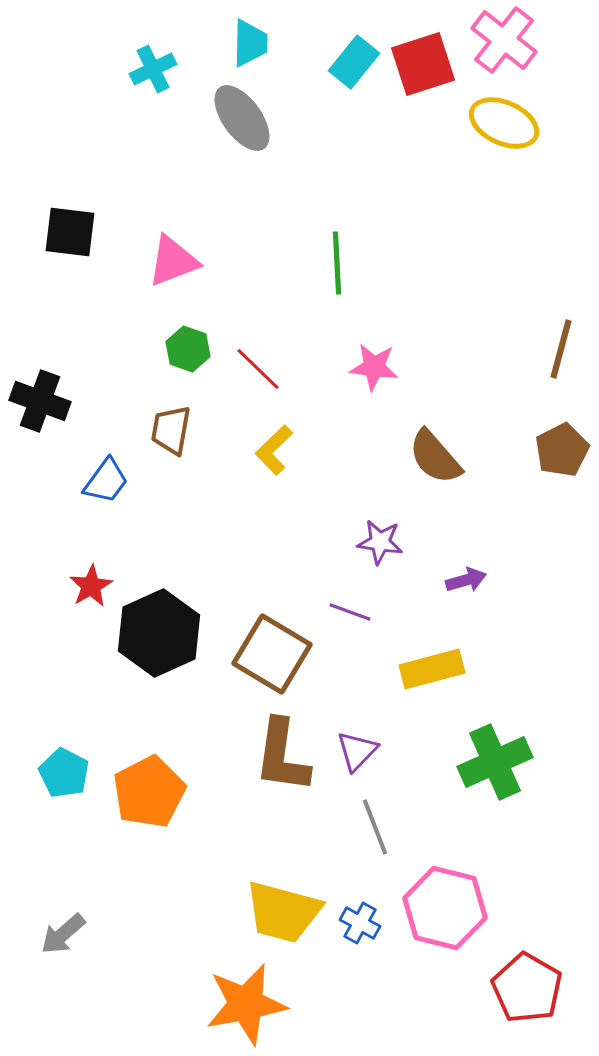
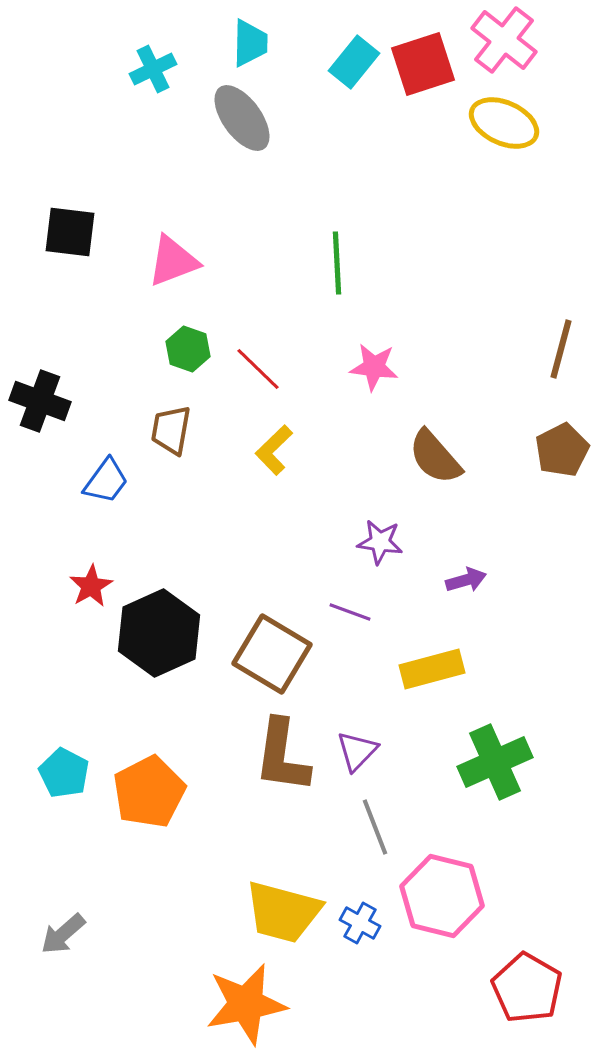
pink hexagon: moved 3 px left, 12 px up
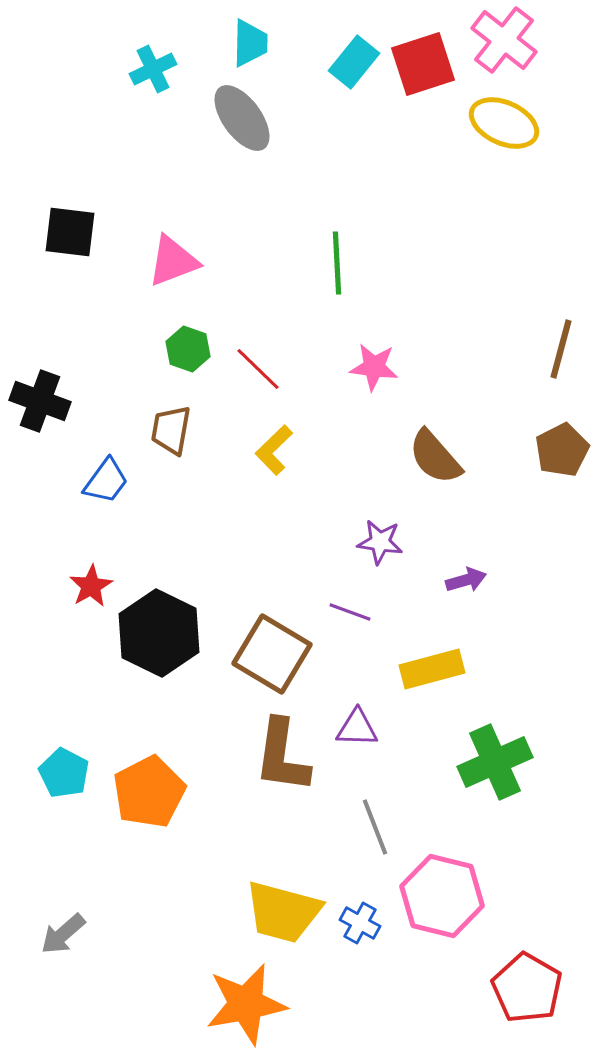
black hexagon: rotated 10 degrees counterclockwise
purple triangle: moved 23 px up; rotated 48 degrees clockwise
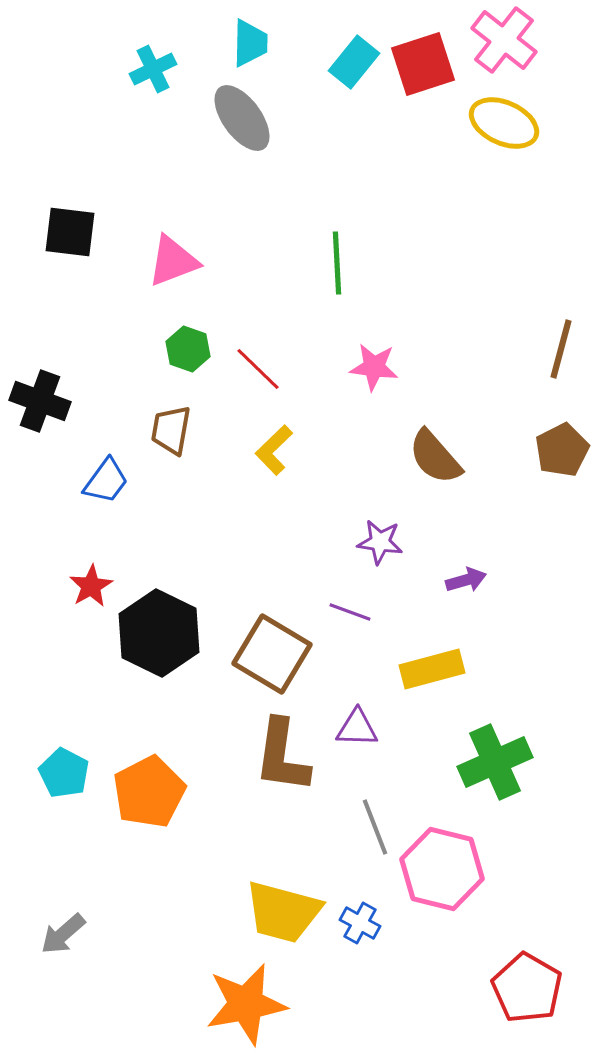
pink hexagon: moved 27 px up
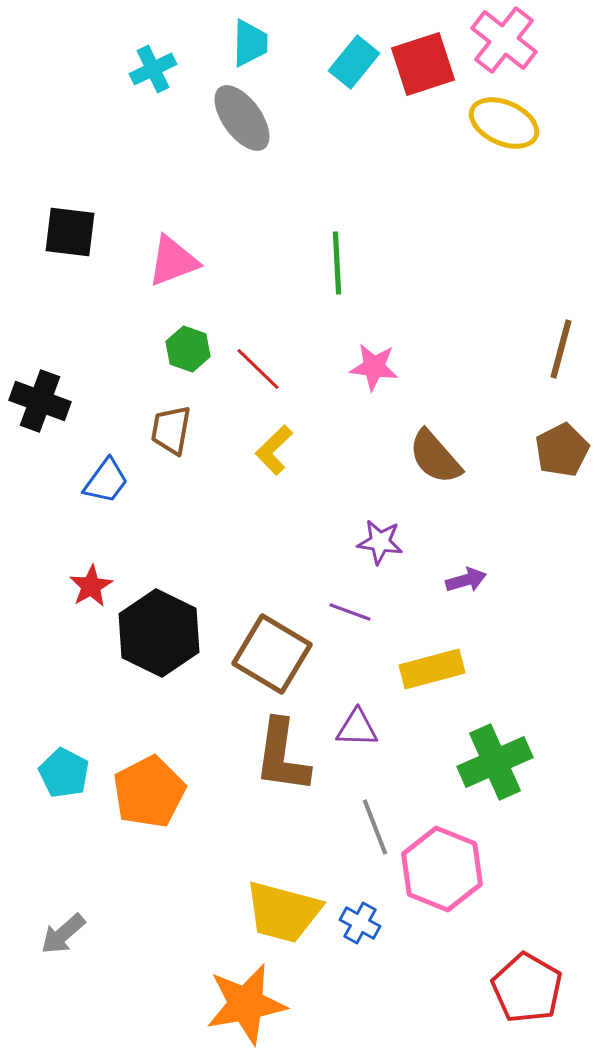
pink hexagon: rotated 8 degrees clockwise
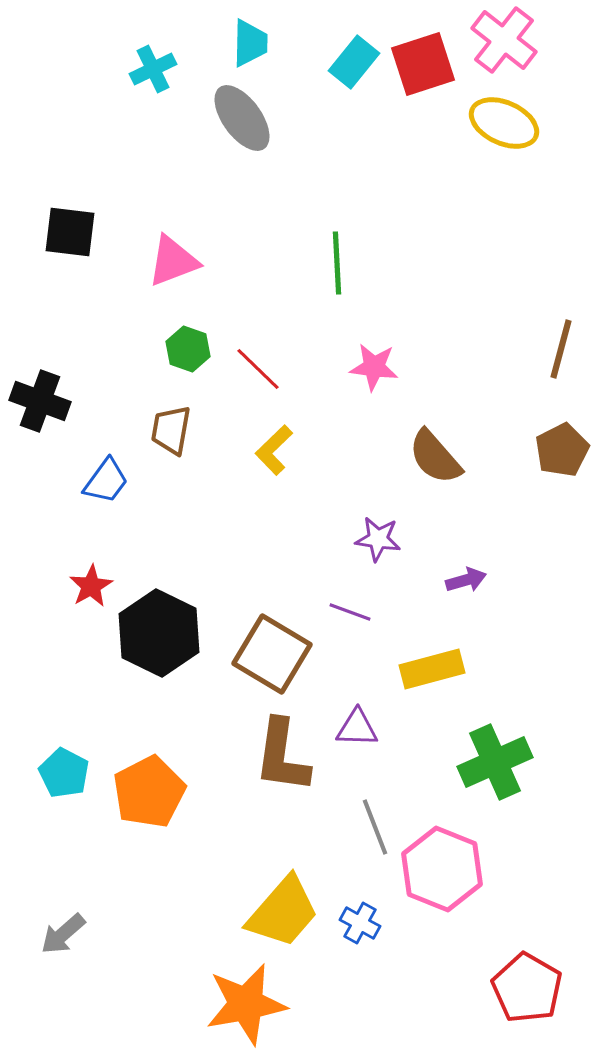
purple star: moved 2 px left, 3 px up
yellow trapezoid: rotated 64 degrees counterclockwise
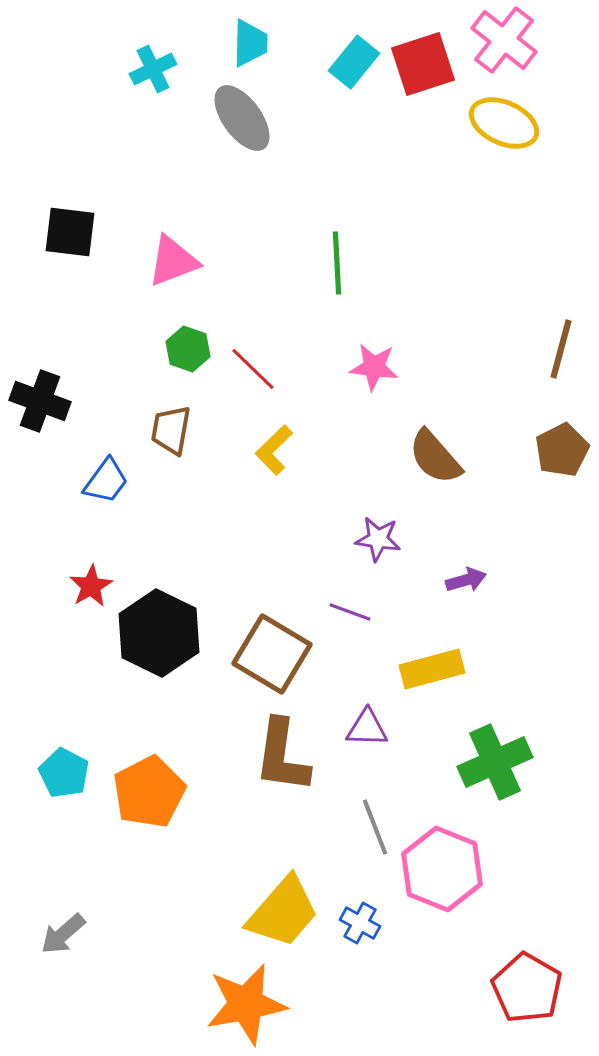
red line: moved 5 px left
purple triangle: moved 10 px right
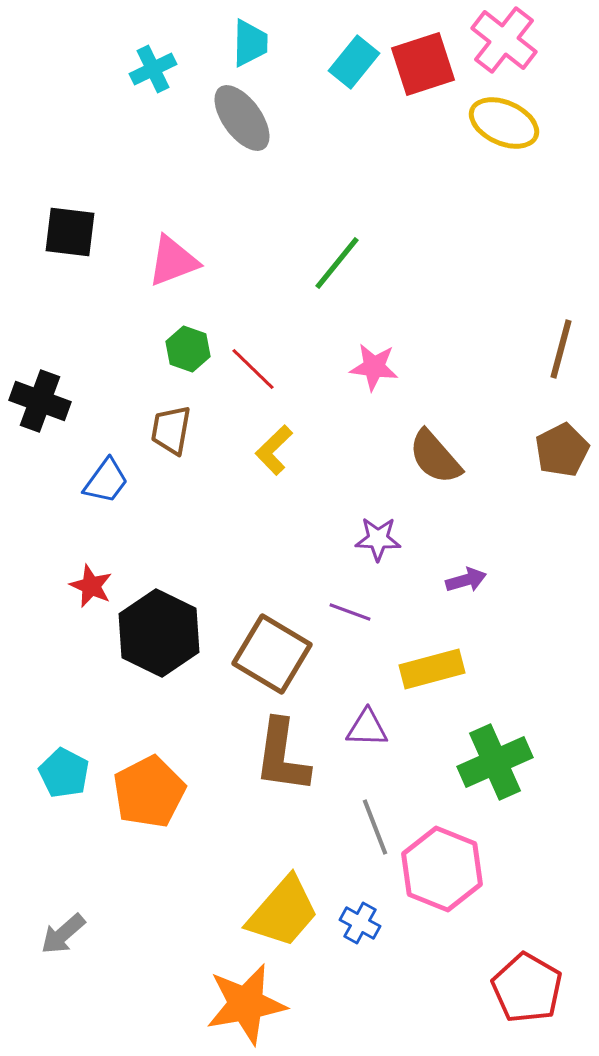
green line: rotated 42 degrees clockwise
purple star: rotated 6 degrees counterclockwise
red star: rotated 18 degrees counterclockwise
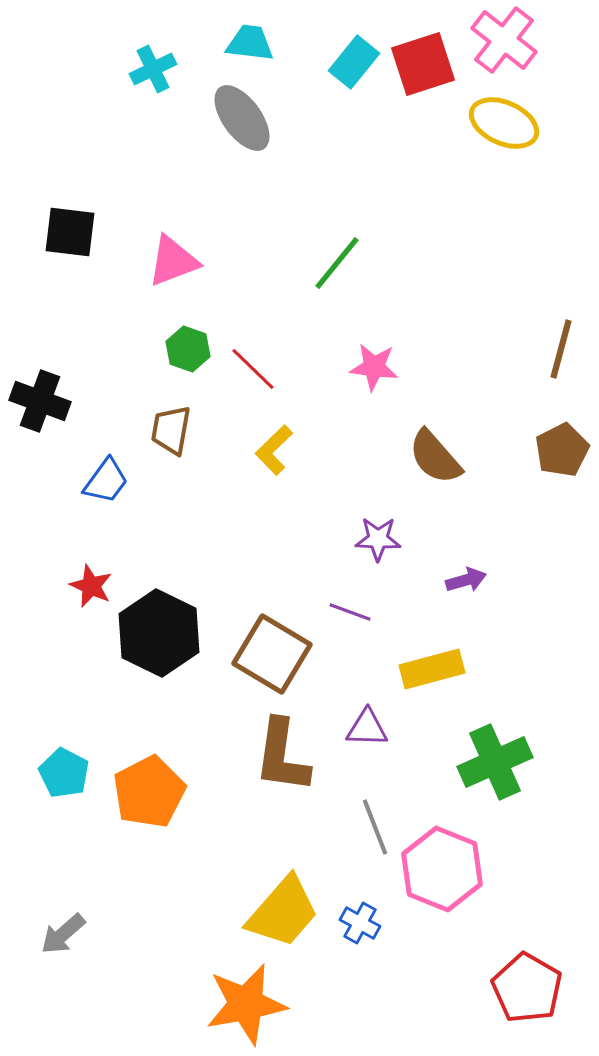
cyan trapezoid: rotated 84 degrees counterclockwise
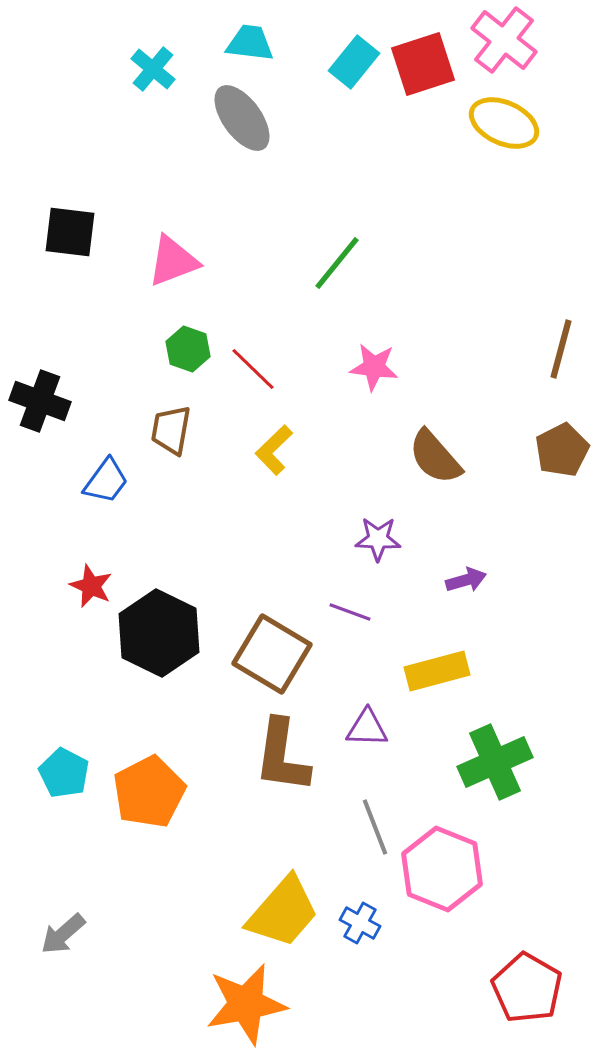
cyan cross: rotated 24 degrees counterclockwise
yellow rectangle: moved 5 px right, 2 px down
